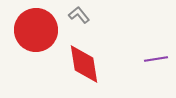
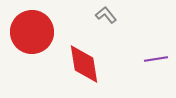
gray L-shape: moved 27 px right
red circle: moved 4 px left, 2 px down
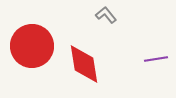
red circle: moved 14 px down
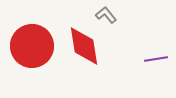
red diamond: moved 18 px up
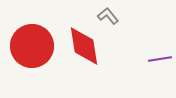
gray L-shape: moved 2 px right, 1 px down
purple line: moved 4 px right
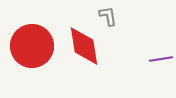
gray L-shape: rotated 30 degrees clockwise
purple line: moved 1 px right
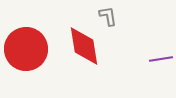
red circle: moved 6 px left, 3 px down
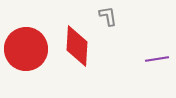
red diamond: moved 7 px left; rotated 12 degrees clockwise
purple line: moved 4 px left
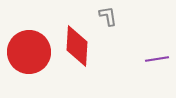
red circle: moved 3 px right, 3 px down
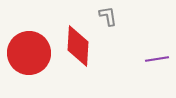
red diamond: moved 1 px right
red circle: moved 1 px down
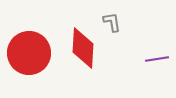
gray L-shape: moved 4 px right, 6 px down
red diamond: moved 5 px right, 2 px down
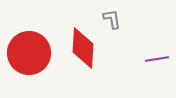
gray L-shape: moved 3 px up
